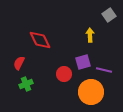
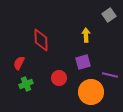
yellow arrow: moved 4 px left
red diamond: moved 1 px right; rotated 25 degrees clockwise
purple line: moved 6 px right, 5 px down
red circle: moved 5 px left, 4 px down
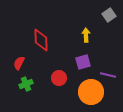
purple line: moved 2 px left
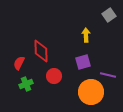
red diamond: moved 11 px down
red circle: moved 5 px left, 2 px up
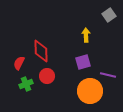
red circle: moved 7 px left
orange circle: moved 1 px left, 1 px up
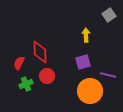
red diamond: moved 1 px left, 1 px down
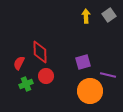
yellow arrow: moved 19 px up
red circle: moved 1 px left
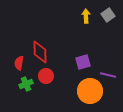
gray square: moved 1 px left
red semicircle: rotated 16 degrees counterclockwise
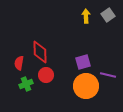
red circle: moved 1 px up
orange circle: moved 4 px left, 5 px up
